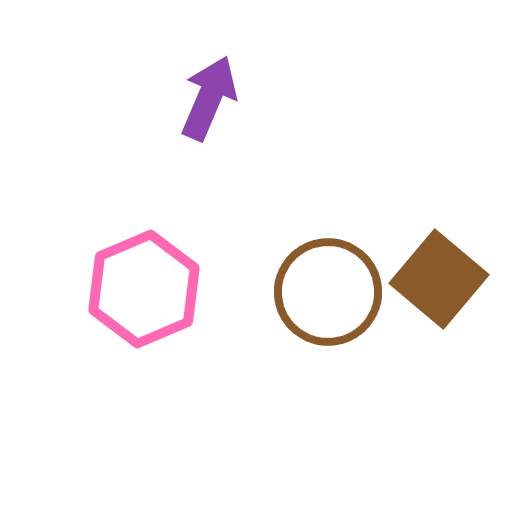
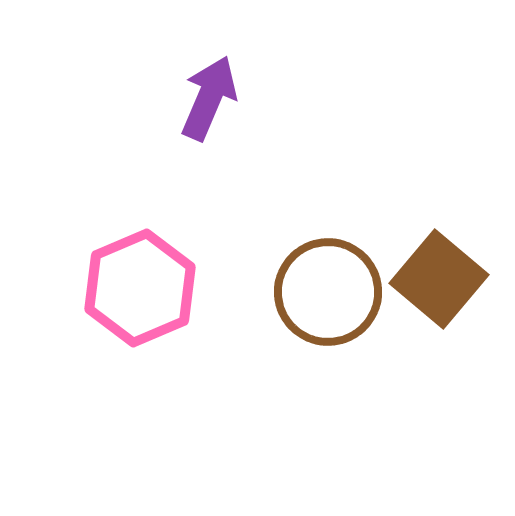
pink hexagon: moved 4 px left, 1 px up
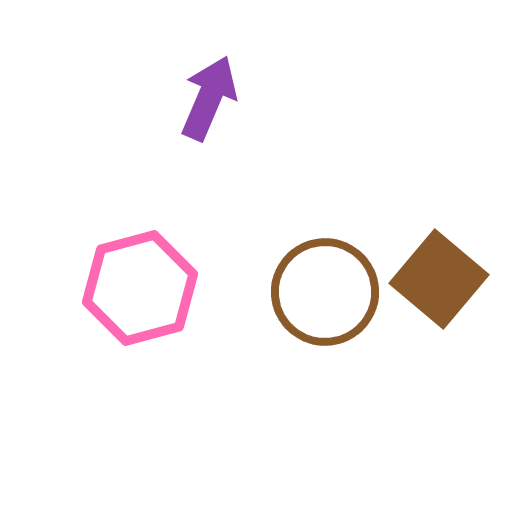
pink hexagon: rotated 8 degrees clockwise
brown circle: moved 3 px left
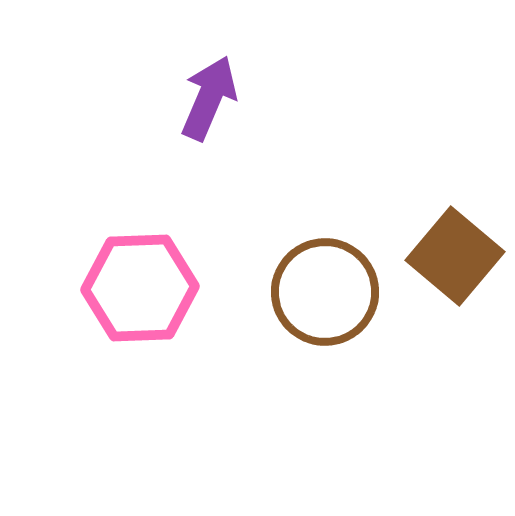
brown square: moved 16 px right, 23 px up
pink hexagon: rotated 13 degrees clockwise
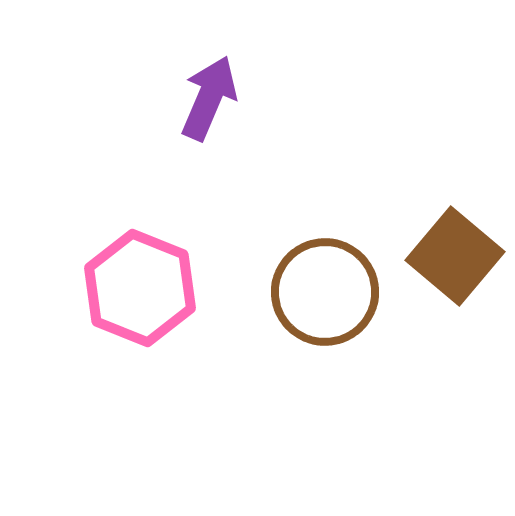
pink hexagon: rotated 24 degrees clockwise
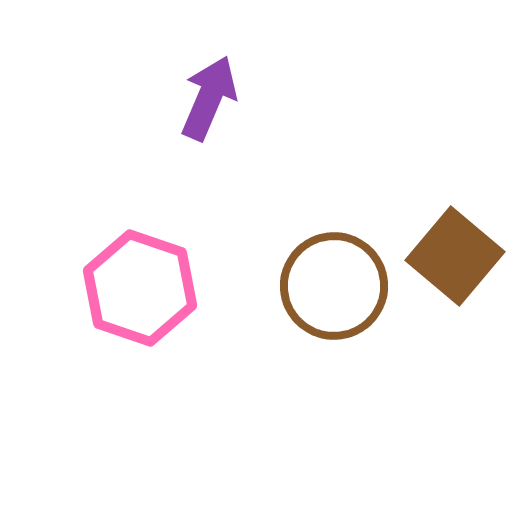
pink hexagon: rotated 3 degrees counterclockwise
brown circle: moved 9 px right, 6 px up
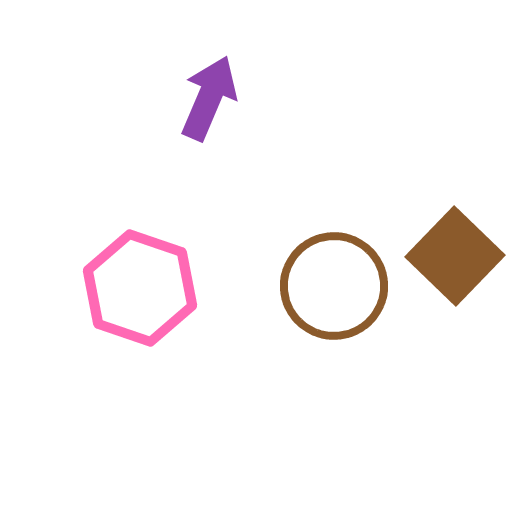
brown square: rotated 4 degrees clockwise
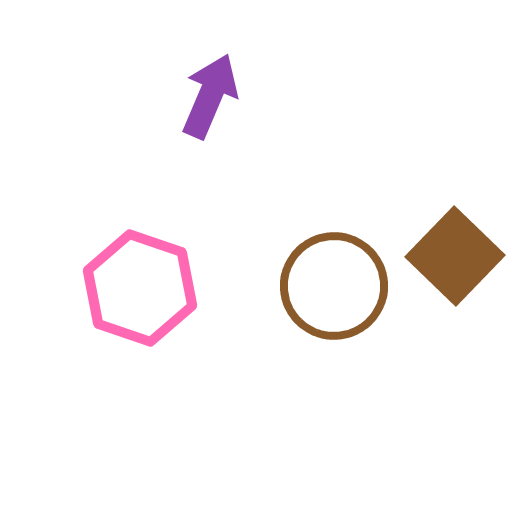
purple arrow: moved 1 px right, 2 px up
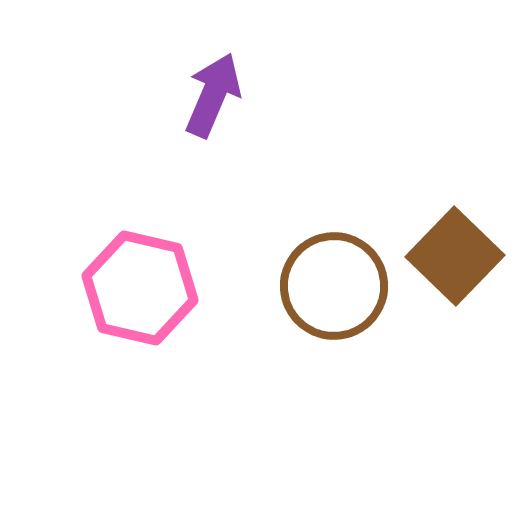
purple arrow: moved 3 px right, 1 px up
pink hexagon: rotated 6 degrees counterclockwise
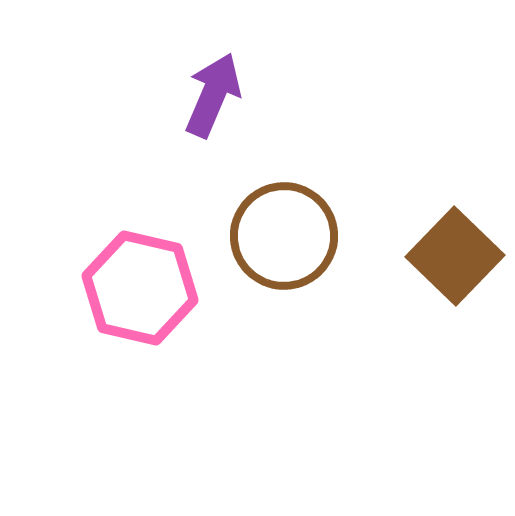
brown circle: moved 50 px left, 50 px up
